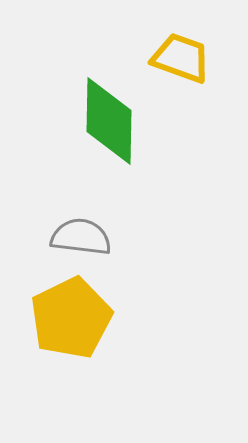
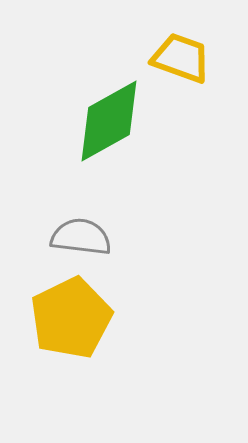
green diamond: rotated 60 degrees clockwise
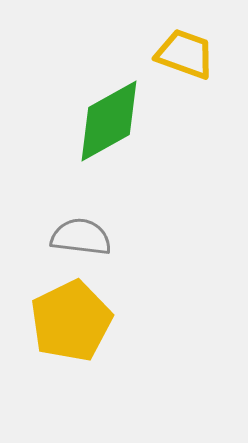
yellow trapezoid: moved 4 px right, 4 px up
yellow pentagon: moved 3 px down
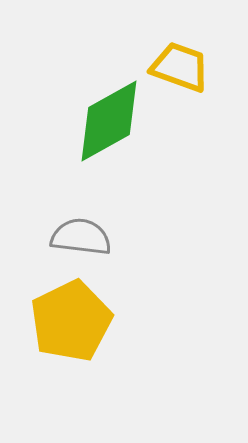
yellow trapezoid: moved 5 px left, 13 px down
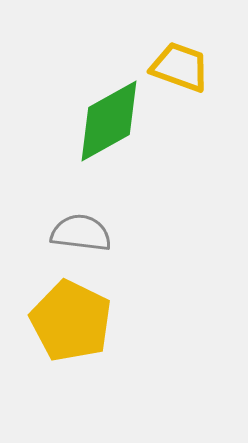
gray semicircle: moved 4 px up
yellow pentagon: rotated 20 degrees counterclockwise
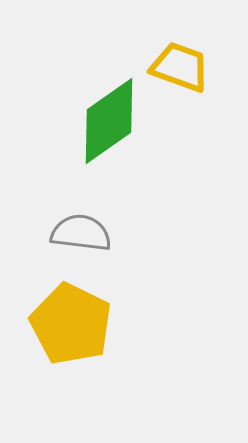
green diamond: rotated 6 degrees counterclockwise
yellow pentagon: moved 3 px down
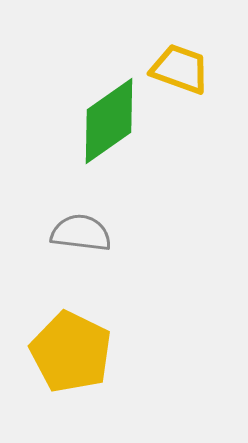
yellow trapezoid: moved 2 px down
yellow pentagon: moved 28 px down
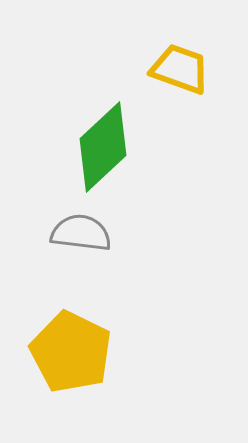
green diamond: moved 6 px left, 26 px down; rotated 8 degrees counterclockwise
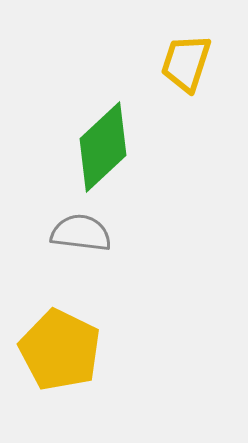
yellow trapezoid: moved 6 px right, 6 px up; rotated 92 degrees counterclockwise
yellow pentagon: moved 11 px left, 2 px up
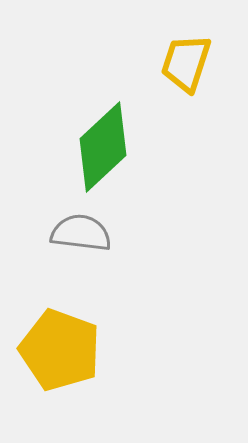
yellow pentagon: rotated 6 degrees counterclockwise
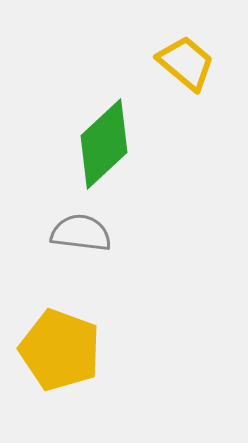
yellow trapezoid: rotated 112 degrees clockwise
green diamond: moved 1 px right, 3 px up
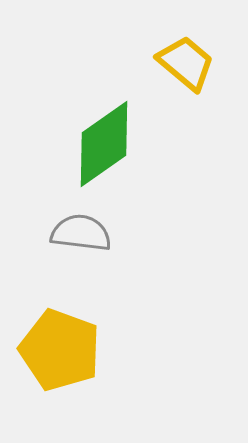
green diamond: rotated 8 degrees clockwise
